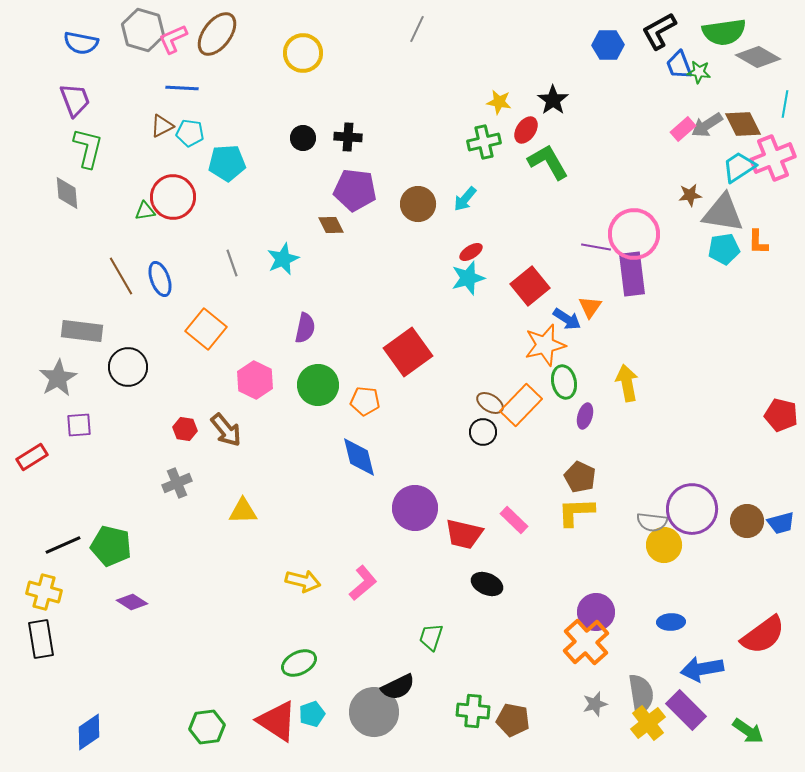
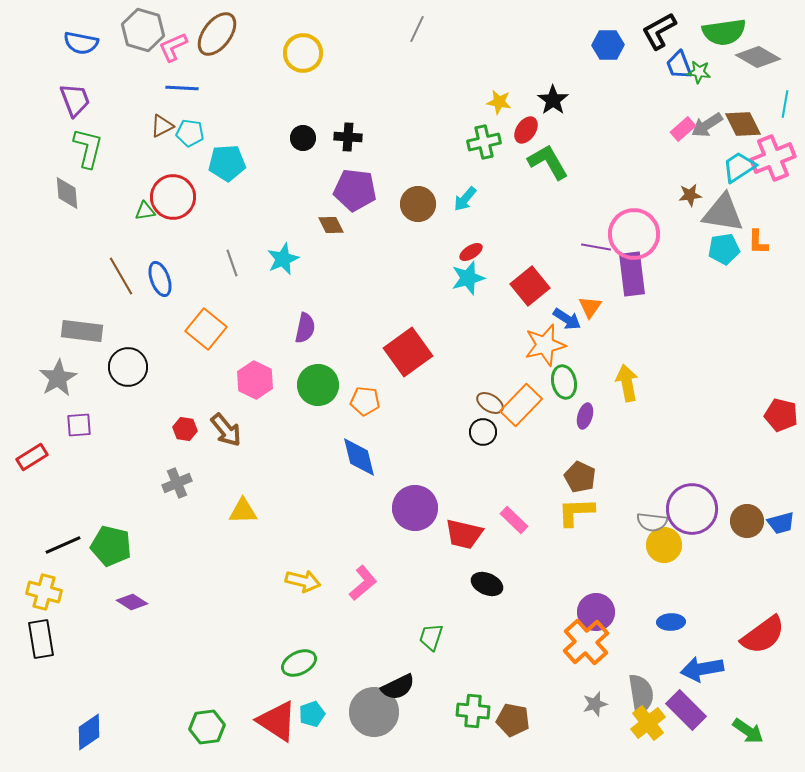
pink L-shape at (173, 39): moved 8 px down
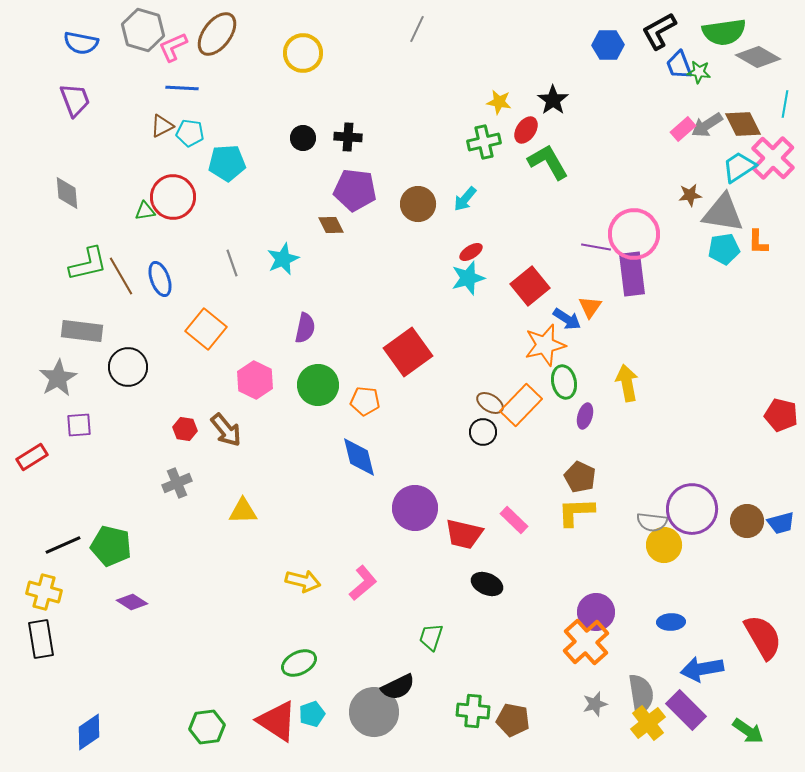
green L-shape at (88, 148): moved 116 px down; rotated 63 degrees clockwise
pink cross at (773, 158): rotated 24 degrees counterclockwise
red semicircle at (763, 635): moved 2 px down; rotated 84 degrees counterclockwise
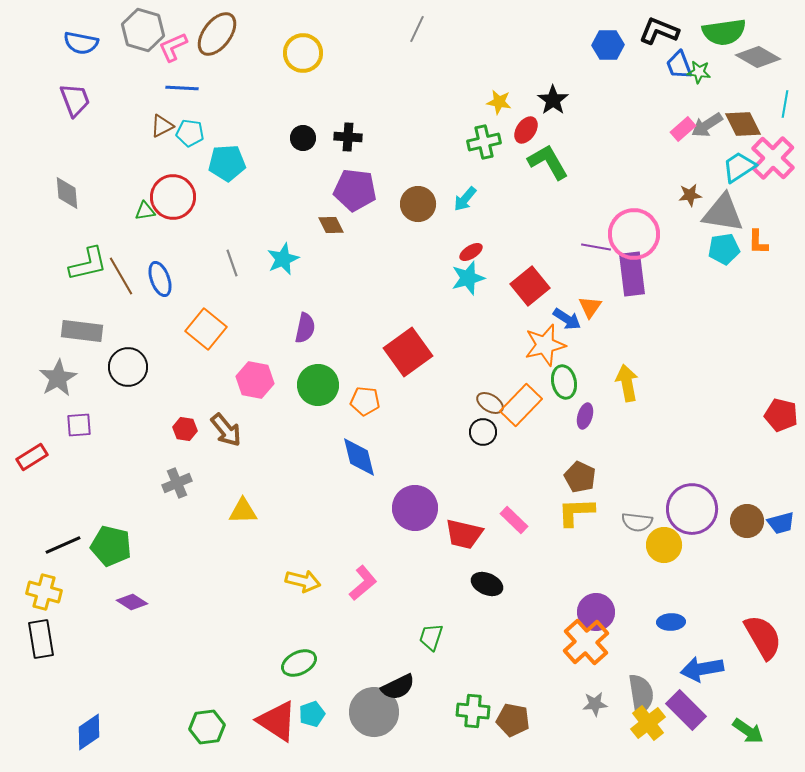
black L-shape at (659, 31): rotated 51 degrees clockwise
pink hexagon at (255, 380): rotated 15 degrees counterclockwise
gray semicircle at (652, 522): moved 15 px left
gray star at (595, 704): rotated 10 degrees clockwise
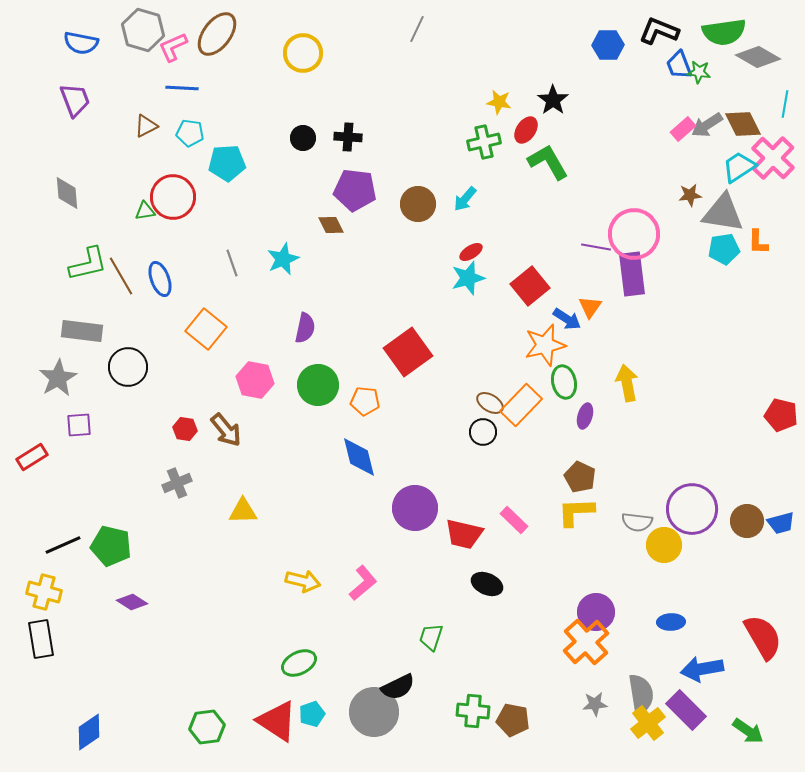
brown triangle at (162, 126): moved 16 px left
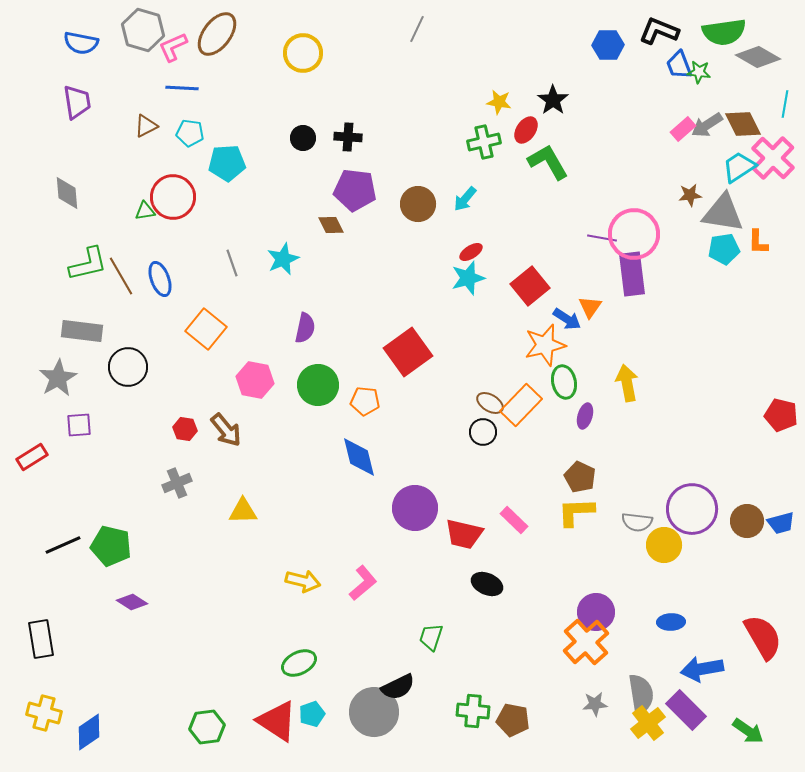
purple trapezoid at (75, 100): moved 2 px right, 2 px down; rotated 12 degrees clockwise
purple line at (596, 247): moved 6 px right, 9 px up
yellow cross at (44, 592): moved 121 px down
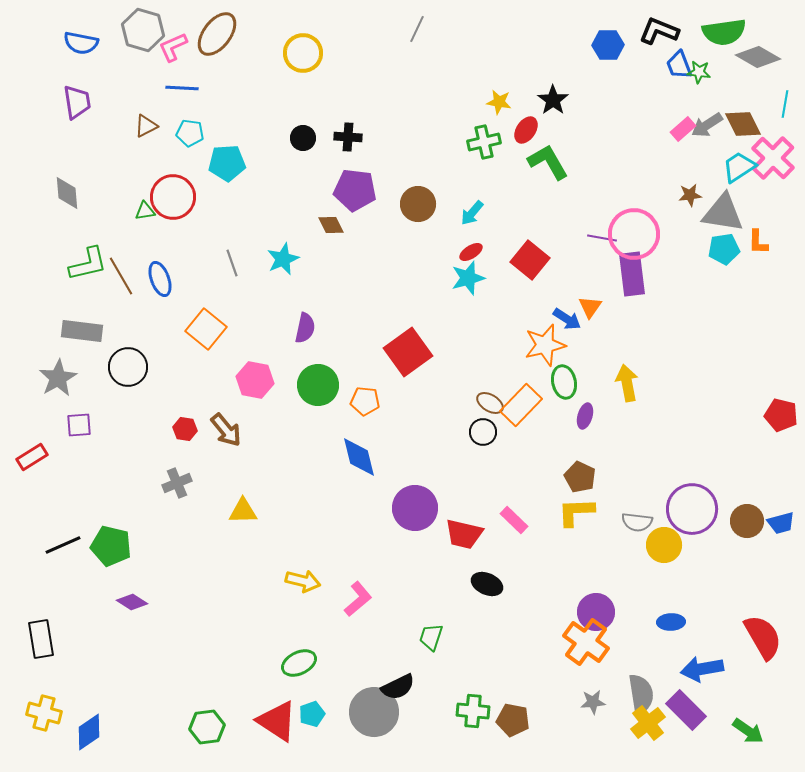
cyan arrow at (465, 199): moved 7 px right, 14 px down
red square at (530, 286): moved 26 px up; rotated 12 degrees counterclockwise
pink L-shape at (363, 583): moved 5 px left, 16 px down
orange cross at (586, 642): rotated 12 degrees counterclockwise
gray star at (595, 704): moved 2 px left, 2 px up
